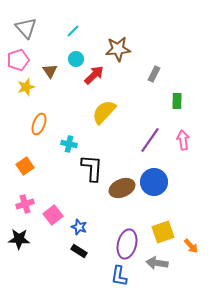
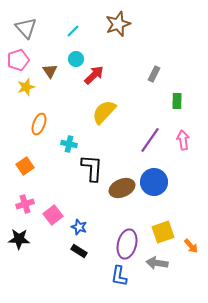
brown star: moved 25 px up; rotated 15 degrees counterclockwise
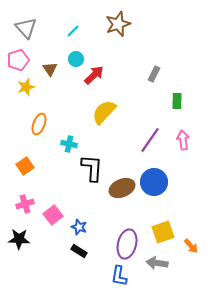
brown triangle: moved 2 px up
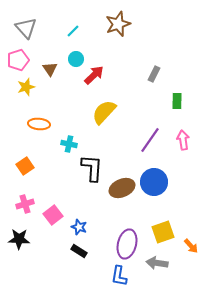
orange ellipse: rotated 75 degrees clockwise
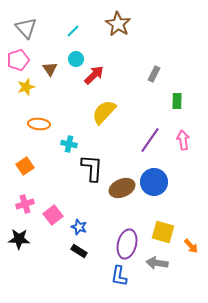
brown star: rotated 20 degrees counterclockwise
yellow square: rotated 35 degrees clockwise
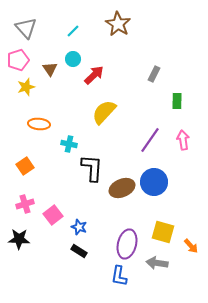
cyan circle: moved 3 px left
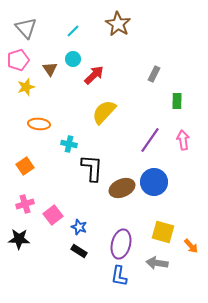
purple ellipse: moved 6 px left
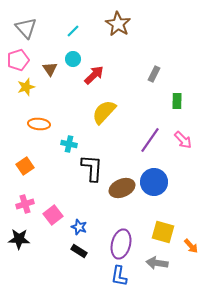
pink arrow: rotated 144 degrees clockwise
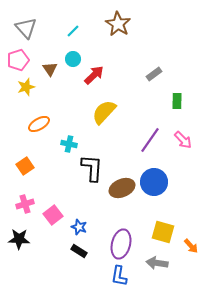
gray rectangle: rotated 28 degrees clockwise
orange ellipse: rotated 35 degrees counterclockwise
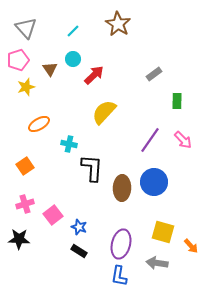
brown ellipse: rotated 65 degrees counterclockwise
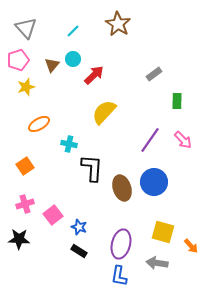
brown triangle: moved 2 px right, 4 px up; rotated 14 degrees clockwise
brown ellipse: rotated 20 degrees counterclockwise
